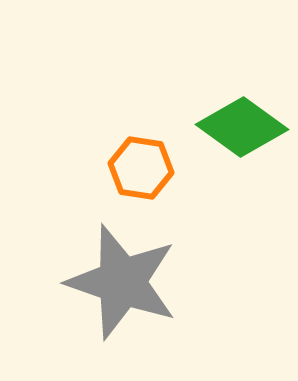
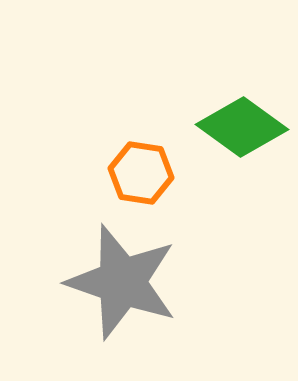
orange hexagon: moved 5 px down
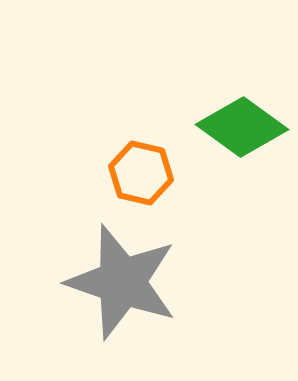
orange hexagon: rotated 4 degrees clockwise
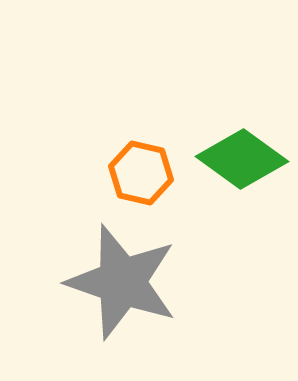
green diamond: moved 32 px down
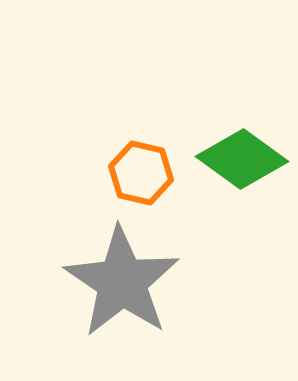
gray star: rotated 15 degrees clockwise
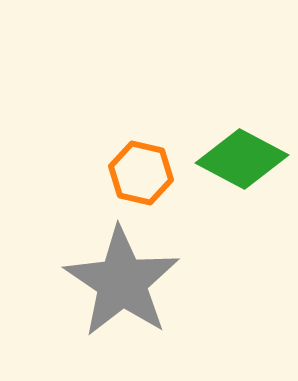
green diamond: rotated 8 degrees counterclockwise
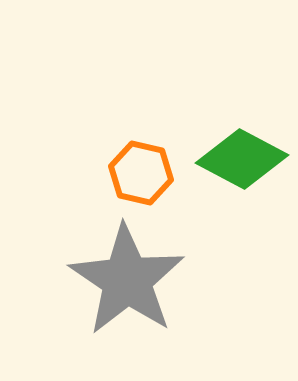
gray star: moved 5 px right, 2 px up
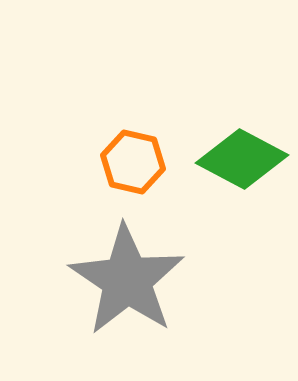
orange hexagon: moved 8 px left, 11 px up
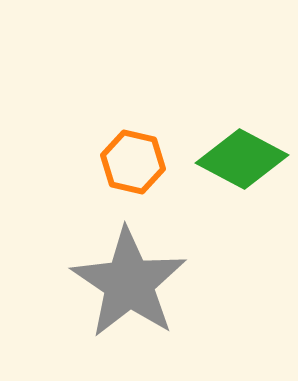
gray star: moved 2 px right, 3 px down
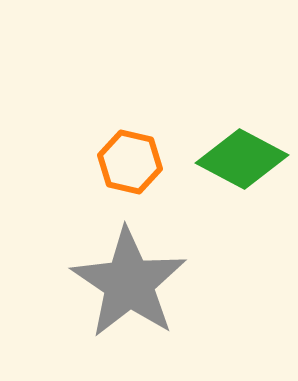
orange hexagon: moved 3 px left
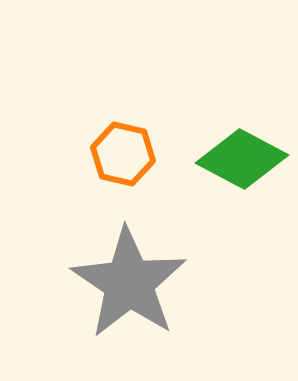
orange hexagon: moved 7 px left, 8 px up
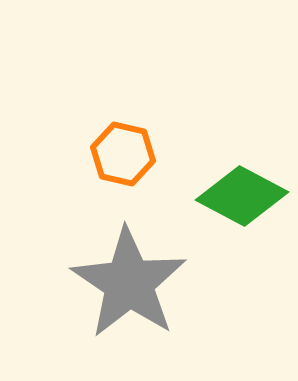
green diamond: moved 37 px down
